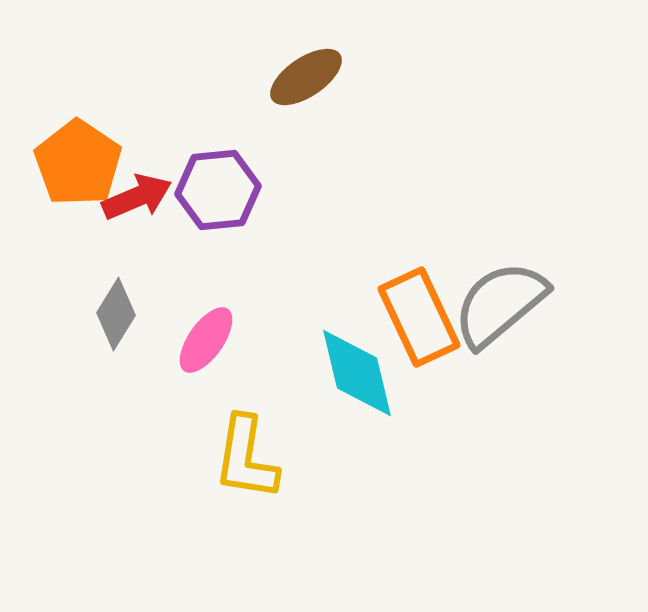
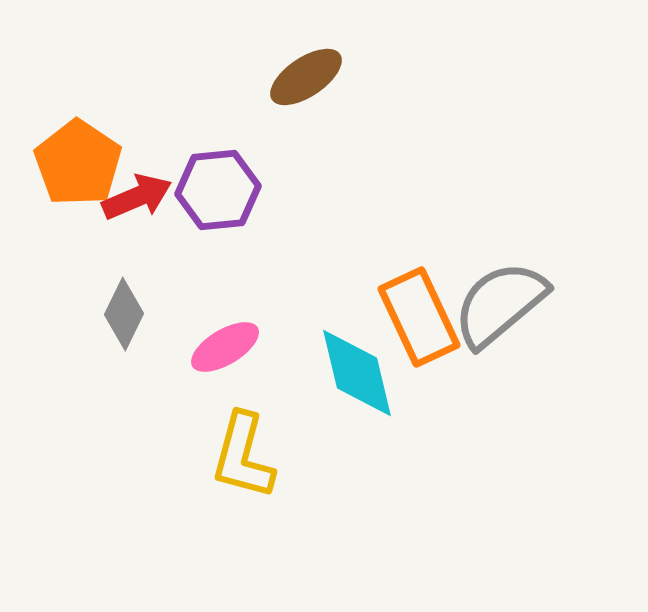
gray diamond: moved 8 px right; rotated 6 degrees counterclockwise
pink ellipse: moved 19 px right, 7 px down; rotated 24 degrees clockwise
yellow L-shape: moved 3 px left, 2 px up; rotated 6 degrees clockwise
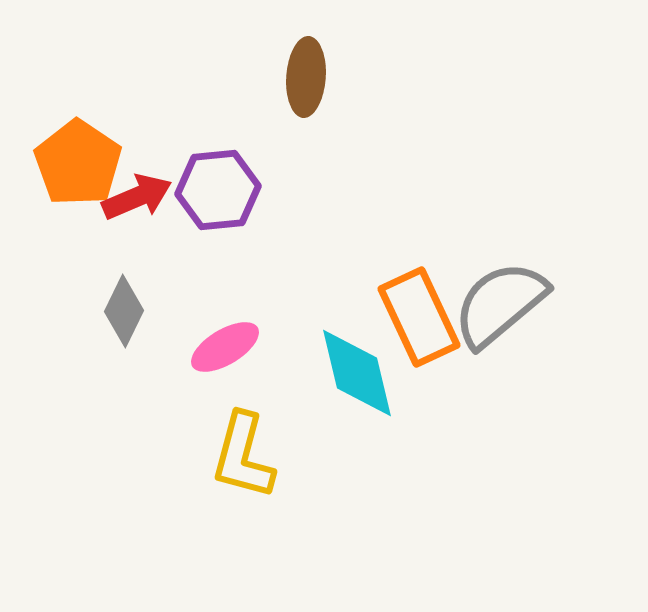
brown ellipse: rotated 52 degrees counterclockwise
gray diamond: moved 3 px up
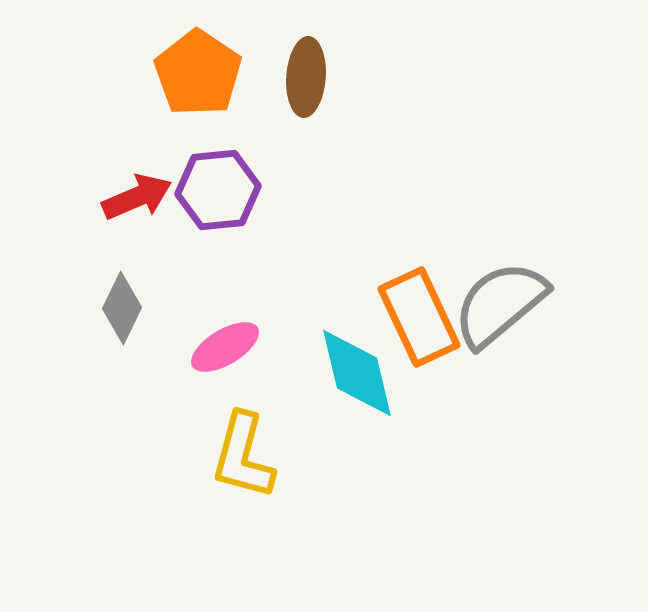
orange pentagon: moved 120 px right, 90 px up
gray diamond: moved 2 px left, 3 px up
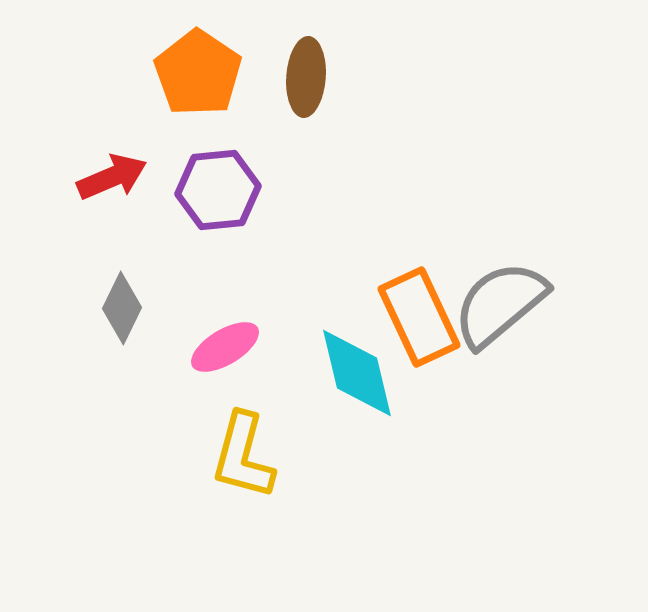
red arrow: moved 25 px left, 20 px up
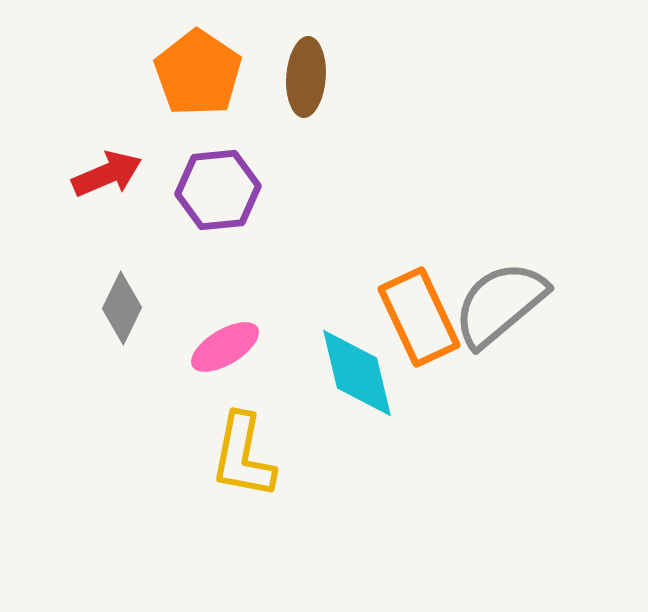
red arrow: moved 5 px left, 3 px up
yellow L-shape: rotated 4 degrees counterclockwise
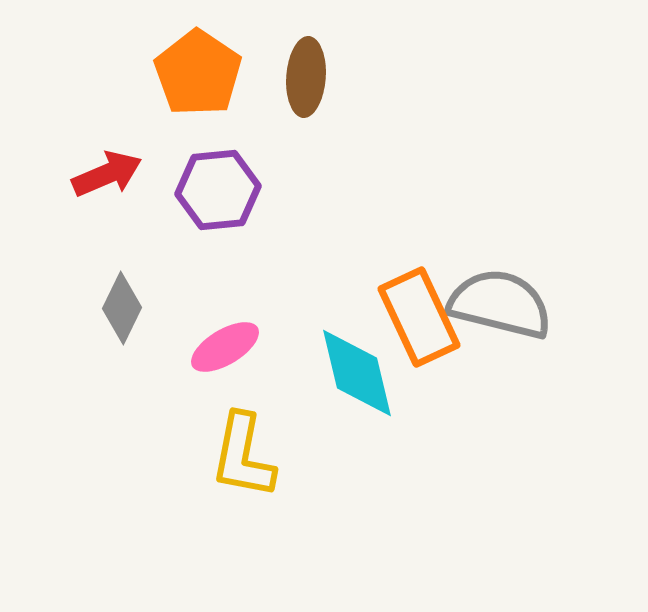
gray semicircle: rotated 54 degrees clockwise
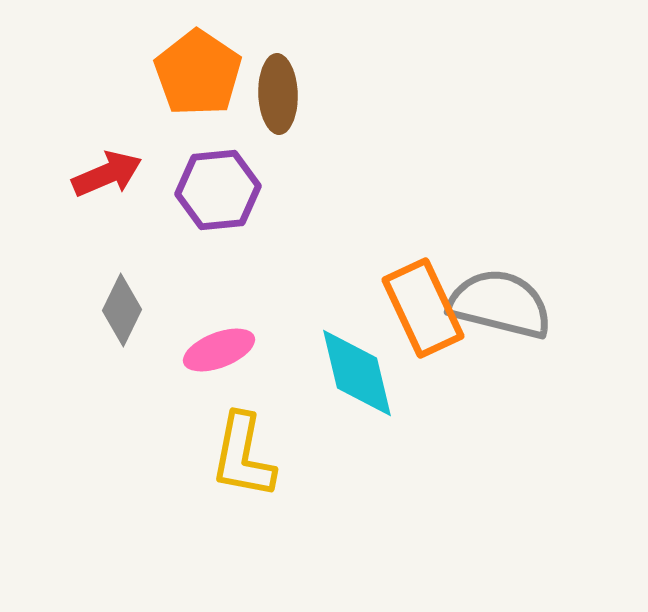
brown ellipse: moved 28 px left, 17 px down; rotated 6 degrees counterclockwise
gray diamond: moved 2 px down
orange rectangle: moved 4 px right, 9 px up
pink ellipse: moved 6 px left, 3 px down; rotated 10 degrees clockwise
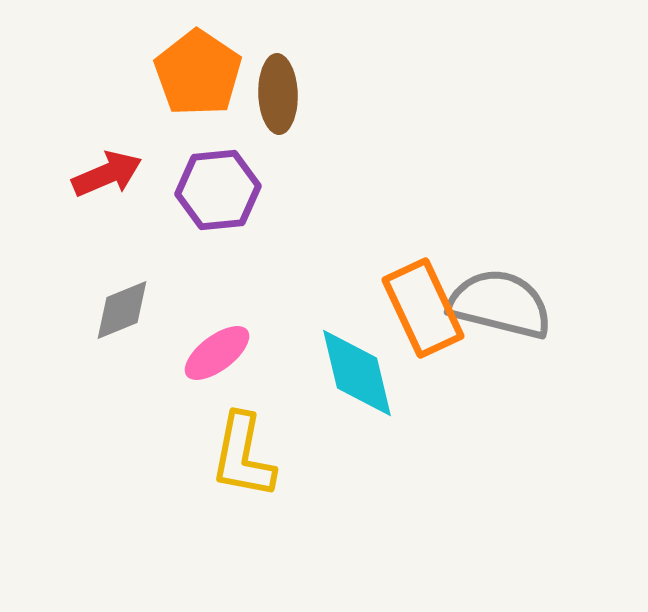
gray diamond: rotated 42 degrees clockwise
pink ellipse: moved 2 px left, 3 px down; rotated 16 degrees counterclockwise
